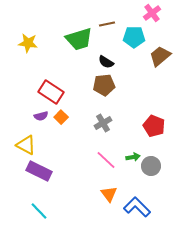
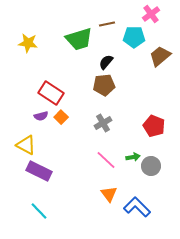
pink cross: moved 1 px left, 1 px down
black semicircle: rotated 98 degrees clockwise
red rectangle: moved 1 px down
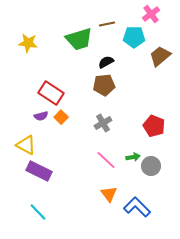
black semicircle: rotated 21 degrees clockwise
cyan line: moved 1 px left, 1 px down
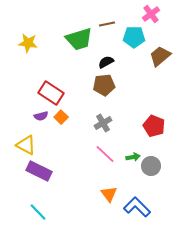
pink line: moved 1 px left, 6 px up
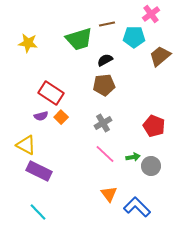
black semicircle: moved 1 px left, 2 px up
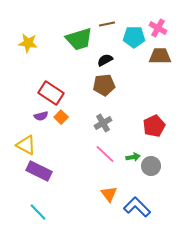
pink cross: moved 7 px right, 14 px down; rotated 24 degrees counterclockwise
brown trapezoid: rotated 40 degrees clockwise
red pentagon: rotated 25 degrees clockwise
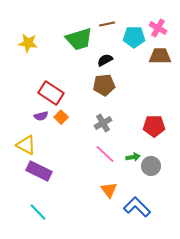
red pentagon: rotated 25 degrees clockwise
orange triangle: moved 4 px up
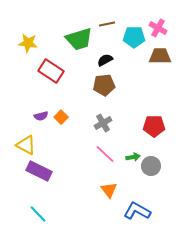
red rectangle: moved 22 px up
blue L-shape: moved 4 px down; rotated 16 degrees counterclockwise
cyan line: moved 2 px down
